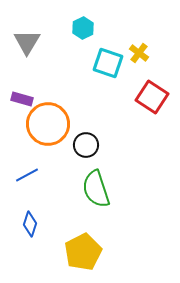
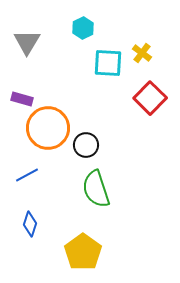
yellow cross: moved 3 px right
cyan square: rotated 16 degrees counterclockwise
red square: moved 2 px left, 1 px down; rotated 12 degrees clockwise
orange circle: moved 4 px down
yellow pentagon: rotated 9 degrees counterclockwise
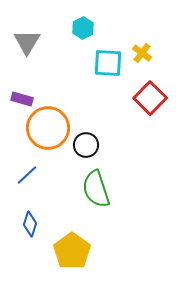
blue line: rotated 15 degrees counterclockwise
yellow pentagon: moved 11 px left, 1 px up
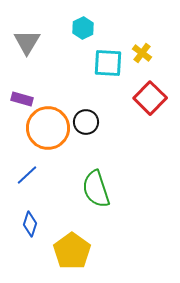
black circle: moved 23 px up
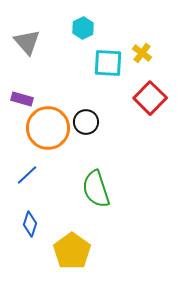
gray triangle: rotated 12 degrees counterclockwise
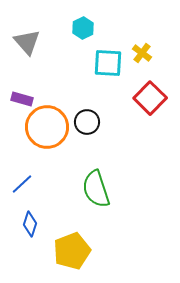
black circle: moved 1 px right
orange circle: moved 1 px left, 1 px up
blue line: moved 5 px left, 9 px down
yellow pentagon: rotated 15 degrees clockwise
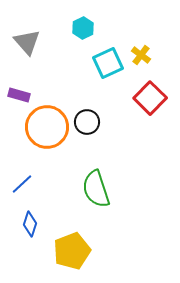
yellow cross: moved 1 px left, 2 px down
cyan square: rotated 28 degrees counterclockwise
purple rectangle: moved 3 px left, 4 px up
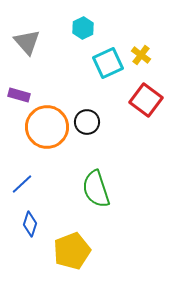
red square: moved 4 px left, 2 px down; rotated 8 degrees counterclockwise
